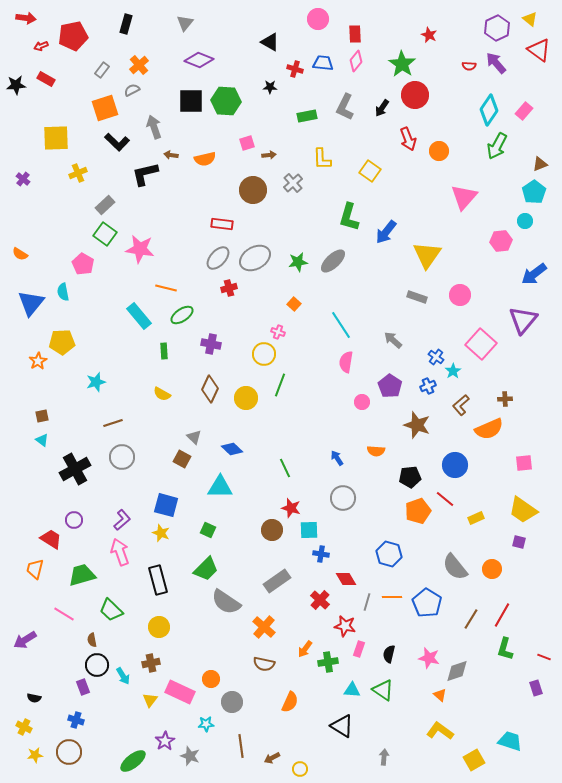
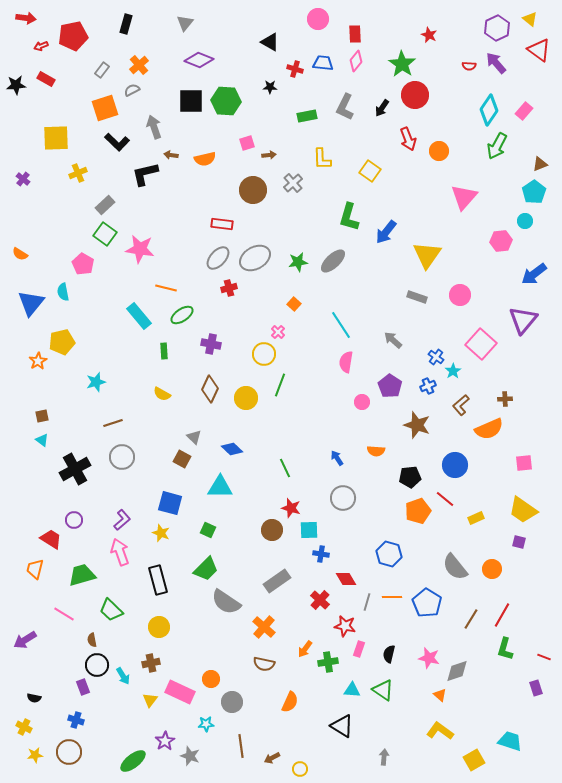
pink cross at (278, 332): rotated 24 degrees clockwise
yellow pentagon at (62, 342): rotated 10 degrees counterclockwise
blue square at (166, 505): moved 4 px right, 2 px up
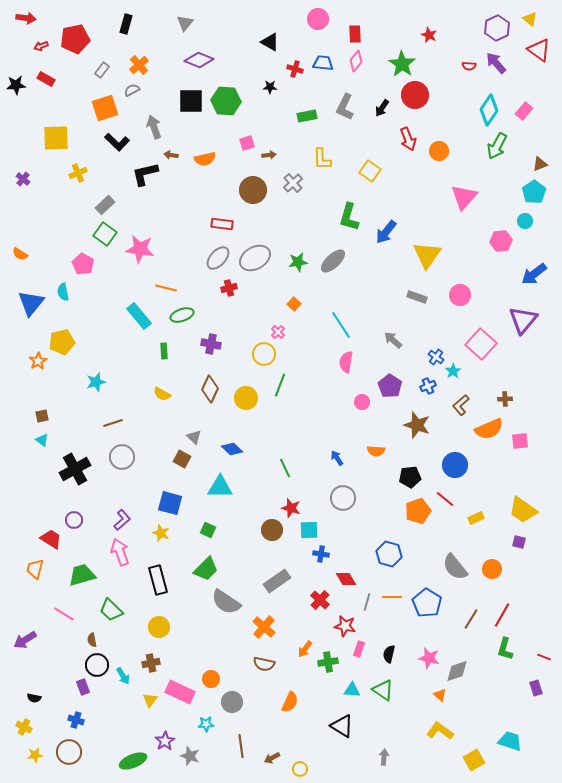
red pentagon at (73, 36): moved 2 px right, 3 px down
green ellipse at (182, 315): rotated 15 degrees clockwise
pink square at (524, 463): moved 4 px left, 22 px up
green ellipse at (133, 761): rotated 16 degrees clockwise
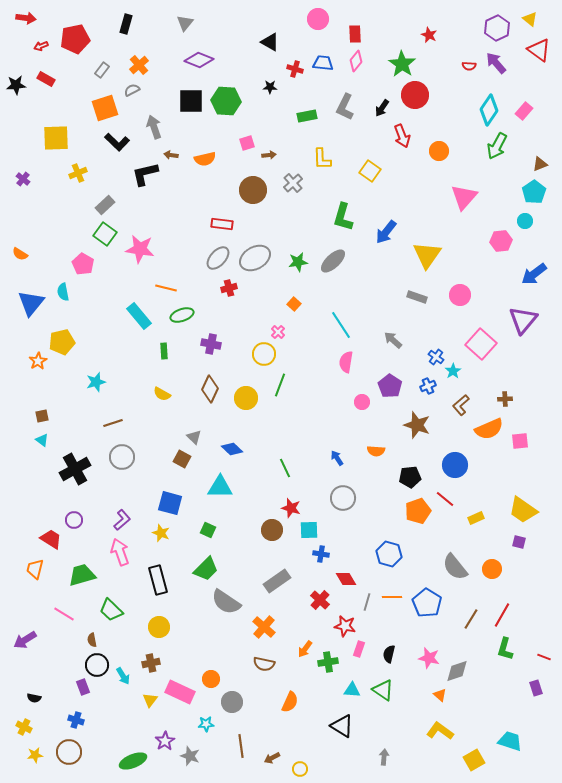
red arrow at (408, 139): moved 6 px left, 3 px up
green L-shape at (349, 217): moved 6 px left
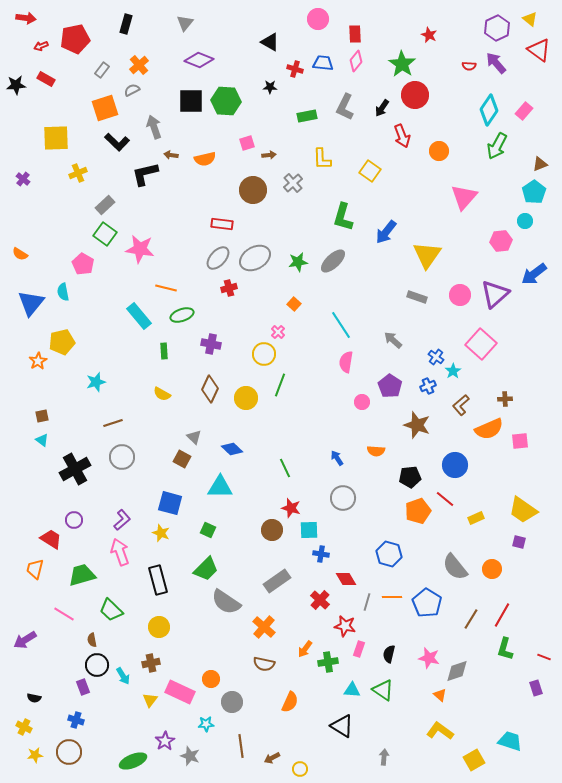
purple triangle at (523, 320): moved 28 px left, 26 px up; rotated 8 degrees clockwise
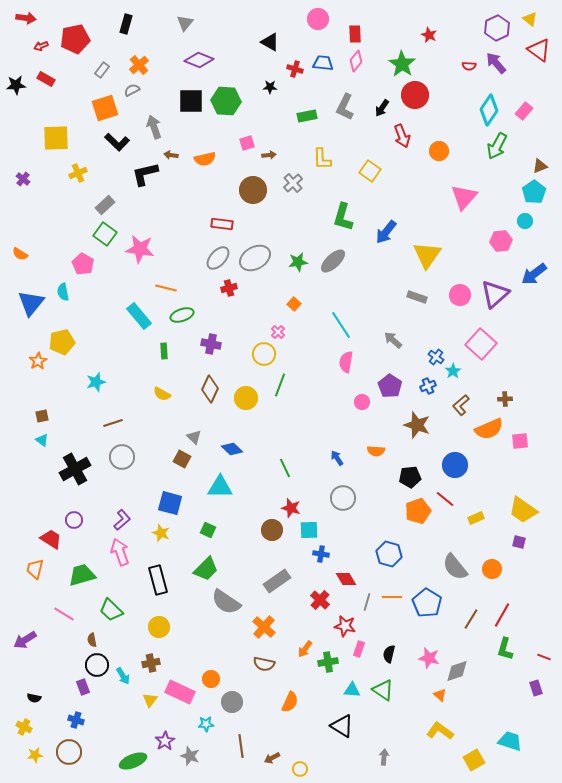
brown triangle at (540, 164): moved 2 px down
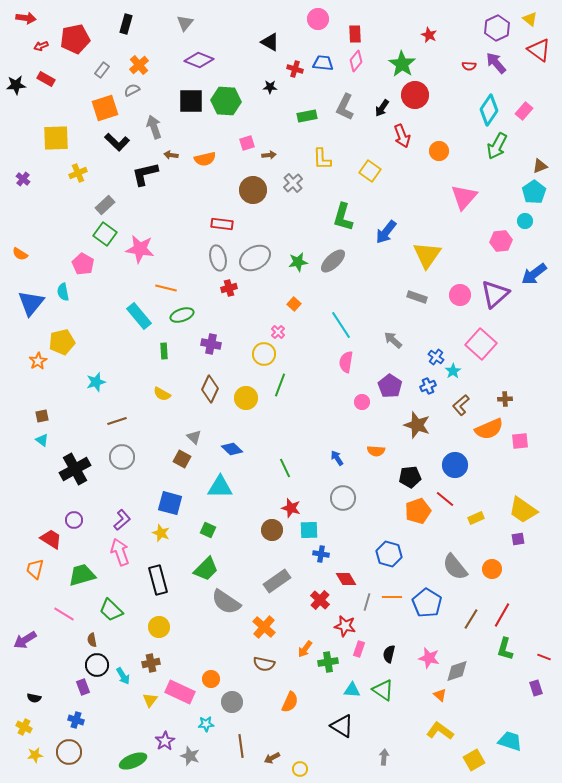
gray ellipse at (218, 258): rotated 55 degrees counterclockwise
brown line at (113, 423): moved 4 px right, 2 px up
purple square at (519, 542): moved 1 px left, 3 px up; rotated 24 degrees counterclockwise
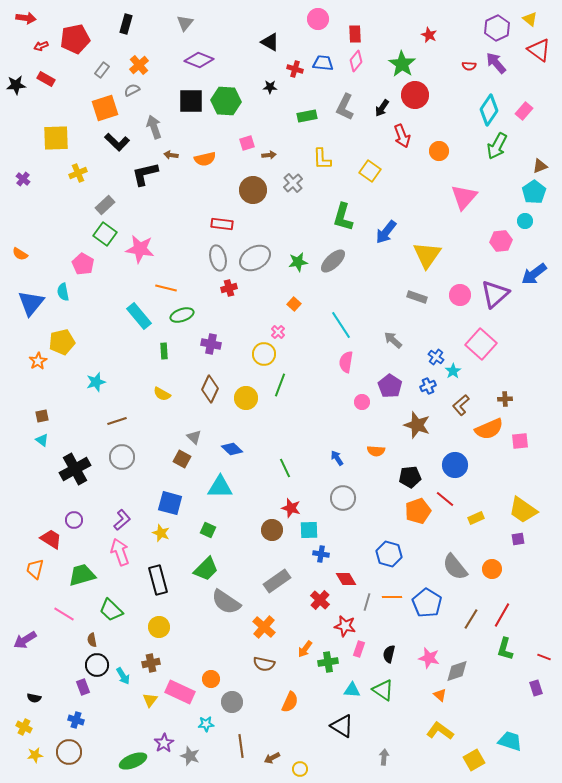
purple star at (165, 741): moved 1 px left, 2 px down
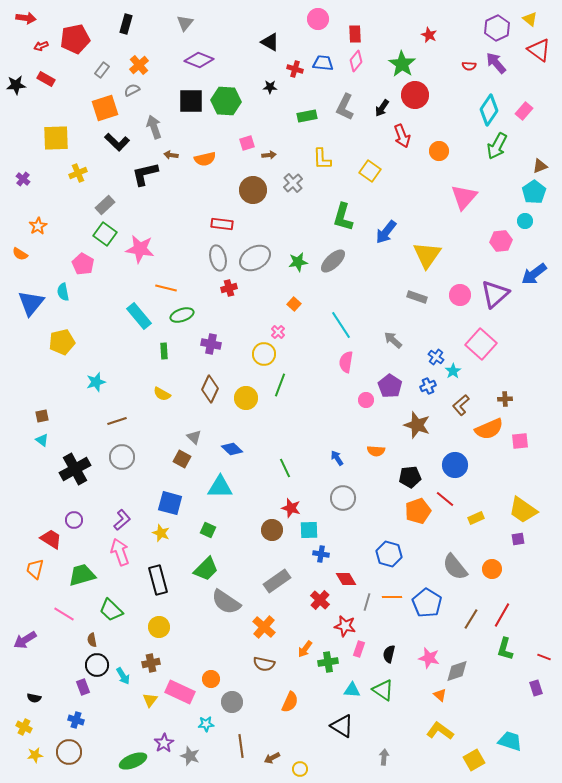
orange star at (38, 361): moved 135 px up
pink circle at (362, 402): moved 4 px right, 2 px up
